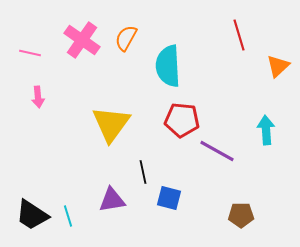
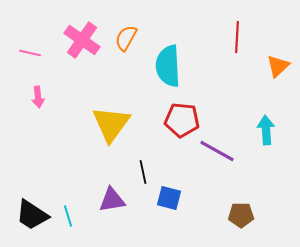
red line: moved 2 px left, 2 px down; rotated 20 degrees clockwise
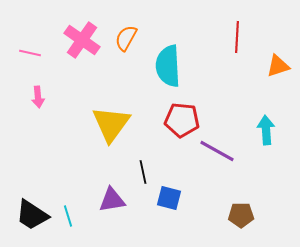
orange triangle: rotated 25 degrees clockwise
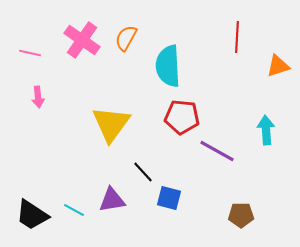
red pentagon: moved 3 px up
black line: rotated 30 degrees counterclockwise
cyan line: moved 6 px right, 6 px up; rotated 45 degrees counterclockwise
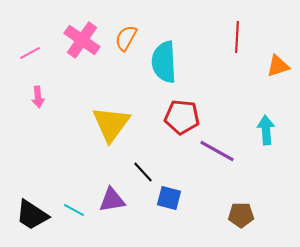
pink line: rotated 40 degrees counterclockwise
cyan semicircle: moved 4 px left, 4 px up
